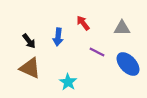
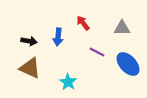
black arrow: rotated 42 degrees counterclockwise
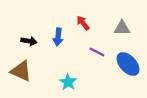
brown triangle: moved 9 px left, 3 px down
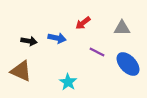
red arrow: rotated 91 degrees counterclockwise
blue arrow: moved 1 px left, 1 px down; rotated 84 degrees counterclockwise
